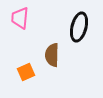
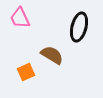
pink trapezoid: rotated 30 degrees counterclockwise
brown semicircle: rotated 120 degrees clockwise
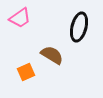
pink trapezoid: rotated 100 degrees counterclockwise
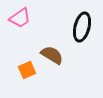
black ellipse: moved 3 px right
orange square: moved 1 px right, 2 px up
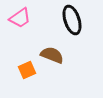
black ellipse: moved 10 px left, 7 px up; rotated 32 degrees counterclockwise
brown semicircle: rotated 10 degrees counterclockwise
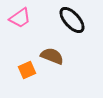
black ellipse: rotated 24 degrees counterclockwise
brown semicircle: moved 1 px down
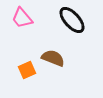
pink trapezoid: moved 2 px right; rotated 85 degrees clockwise
brown semicircle: moved 1 px right, 2 px down
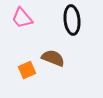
black ellipse: rotated 36 degrees clockwise
